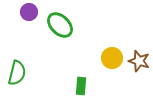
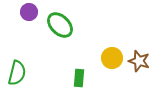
green rectangle: moved 2 px left, 8 px up
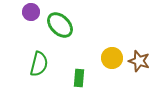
purple circle: moved 2 px right
green semicircle: moved 22 px right, 9 px up
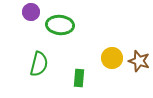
green ellipse: rotated 40 degrees counterclockwise
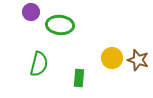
brown star: moved 1 px left, 1 px up
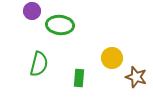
purple circle: moved 1 px right, 1 px up
brown star: moved 2 px left, 17 px down
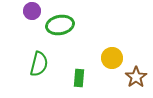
green ellipse: rotated 16 degrees counterclockwise
brown star: rotated 20 degrees clockwise
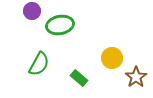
green semicircle: rotated 15 degrees clockwise
green rectangle: rotated 54 degrees counterclockwise
